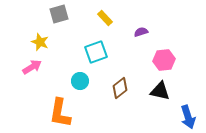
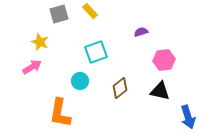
yellow rectangle: moved 15 px left, 7 px up
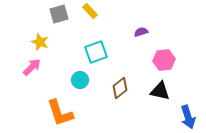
pink arrow: rotated 12 degrees counterclockwise
cyan circle: moved 1 px up
orange L-shape: rotated 28 degrees counterclockwise
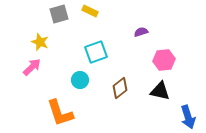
yellow rectangle: rotated 21 degrees counterclockwise
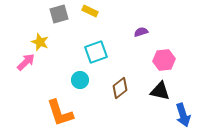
pink arrow: moved 6 px left, 5 px up
blue arrow: moved 5 px left, 2 px up
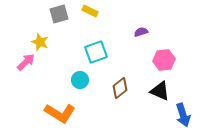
black triangle: rotated 10 degrees clockwise
orange L-shape: rotated 40 degrees counterclockwise
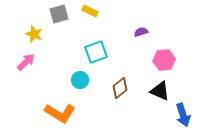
yellow star: moved 6 px left, 8 px up
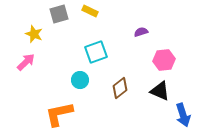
orange L-shape: moved 1 px left, 1 px down; rotated 136 degrees clockwise
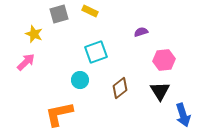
black triangle: rotated 35 degrees clockwise
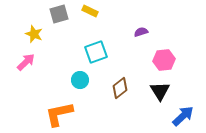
blue arrow: moved 1 px down; rotated 115 degrees counterclockwise
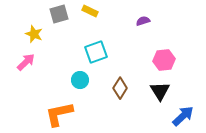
purple semicircle: moved 2 px right, 11 px up
brown diamond: rotated 20 degrees counterclockwise
